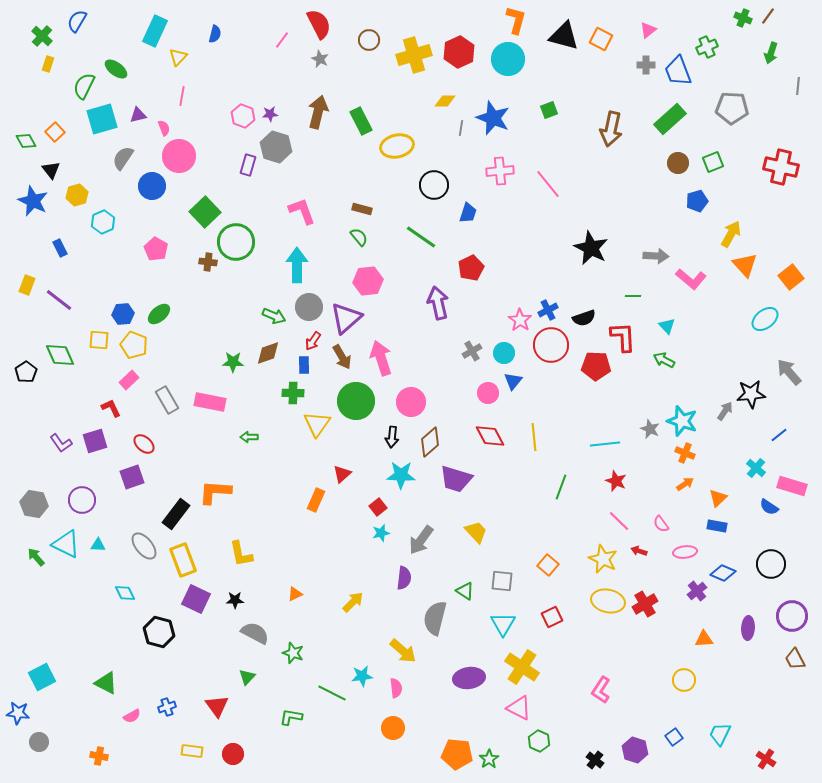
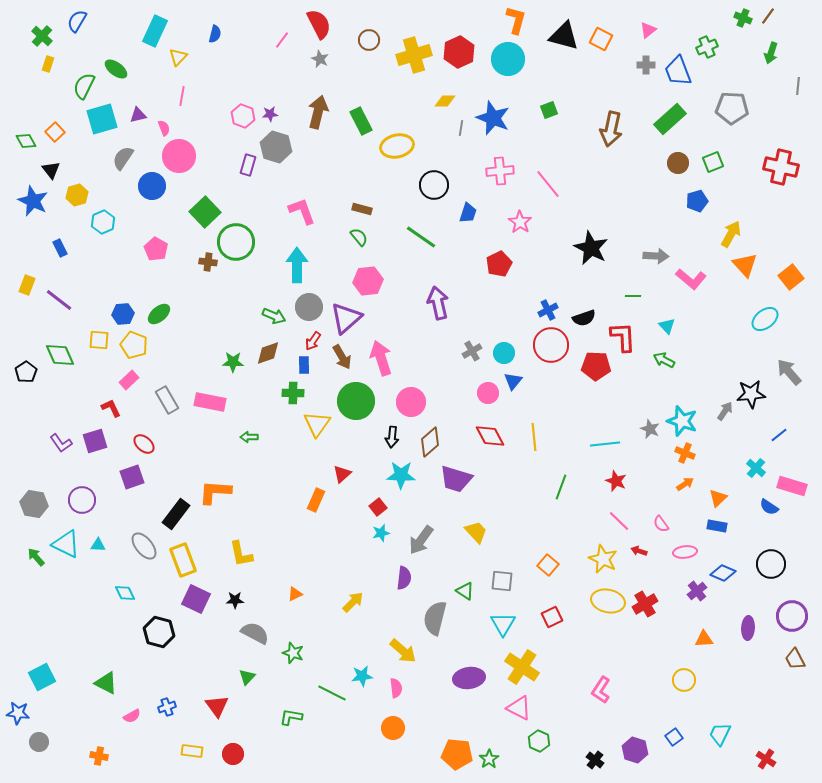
red pentagon at (471, 268): moved 28 px right, 4 px up
pink star at (520, 320): moved 98 px up
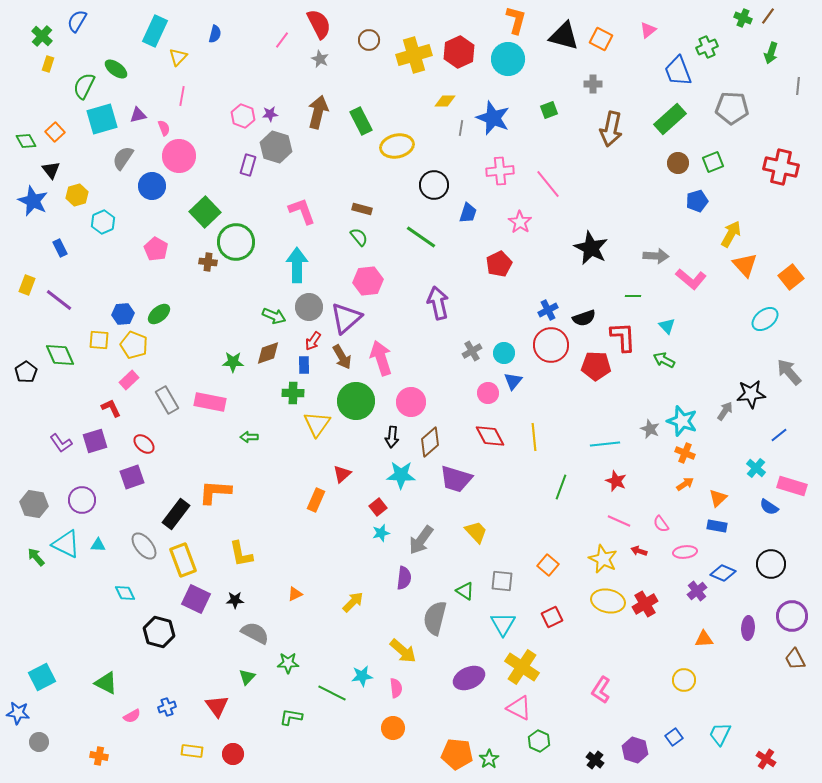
gray cross at (646, 65): moved 53 px left, 19 px down
pink line at (619, 521): rotated 20 degrees counterclockwise
green star at (293, 653): moved 5 px left, 10 px down; rotated 20 degrees counterclockwise
purple ellipse at (469, 678): rotated 16 degrees counterclockwise
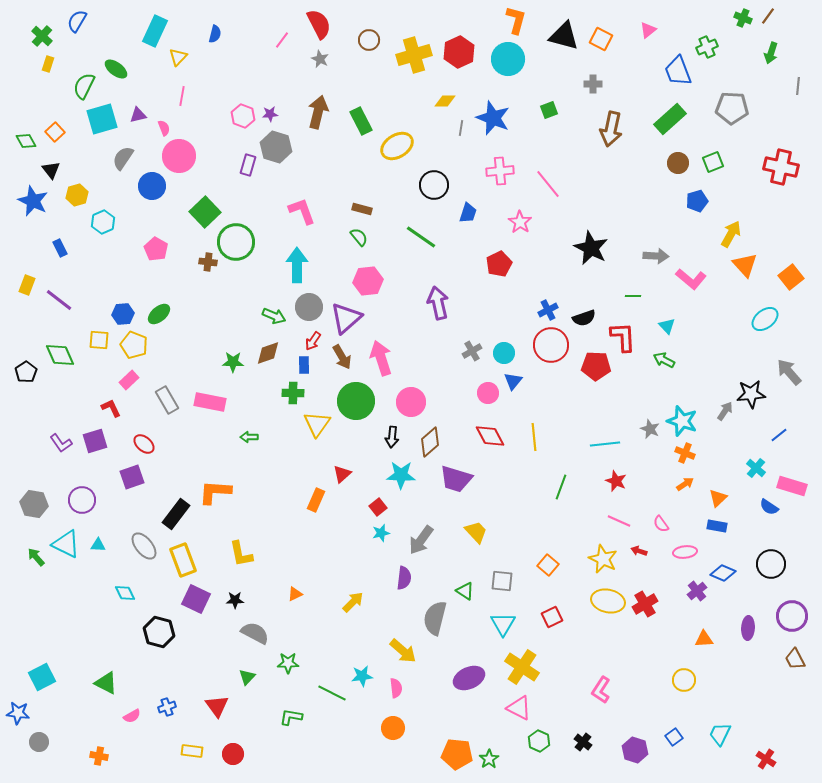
yellow ellipse at (397, 146): rotated 20 degrees counterclockwise
black cross at (595, 760): moved 12 px left, 18 px up
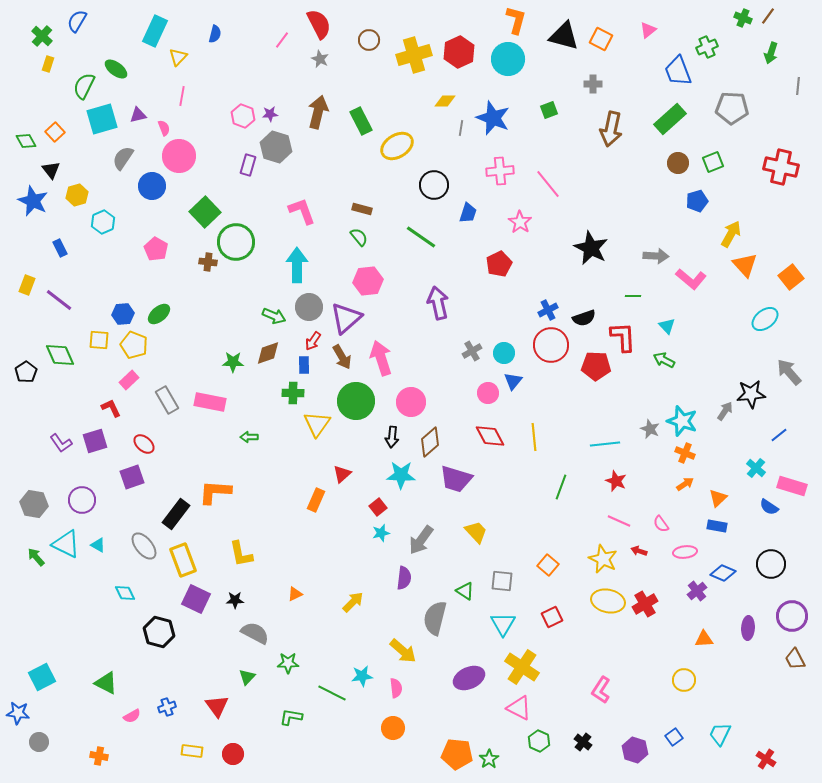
cyan triangle at (98, 545): rotated 28 degrees clockwise
